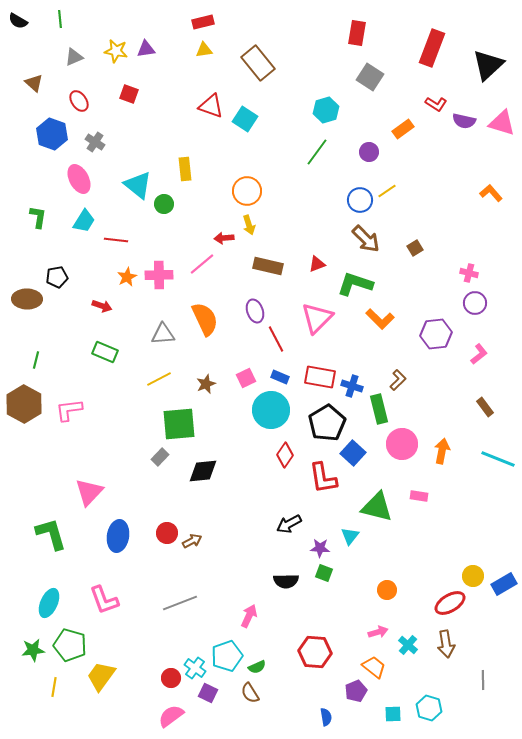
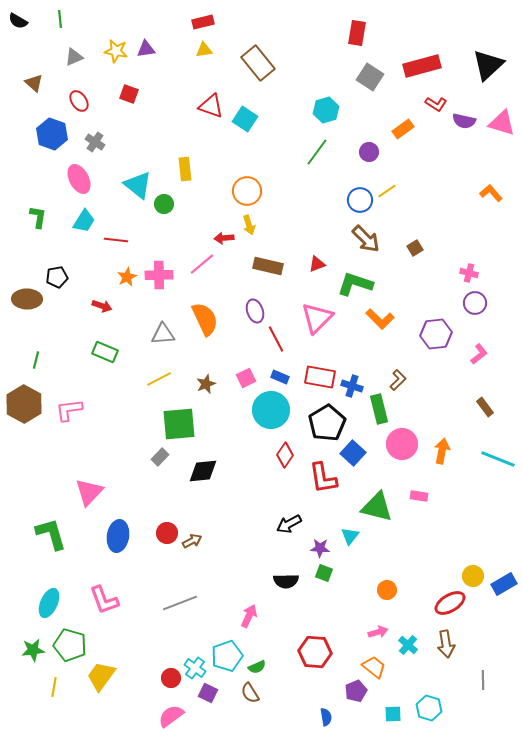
red rectangle at (432, 48): moved 10 px left, 18 px down; rotated 54 degrees clockwise
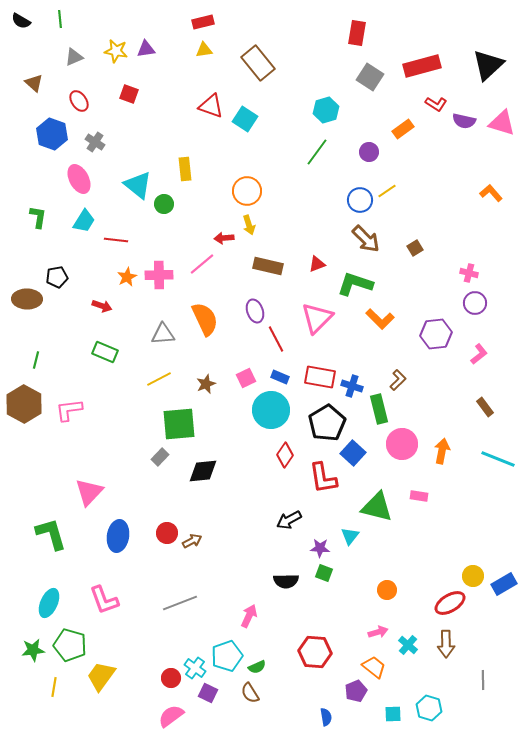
black semicircle at (18, 21): moved 3 px right
black arrow at (289, 524): moved 4 px up
brown arrow at (446, 644): rotated 8 degrees clockwise
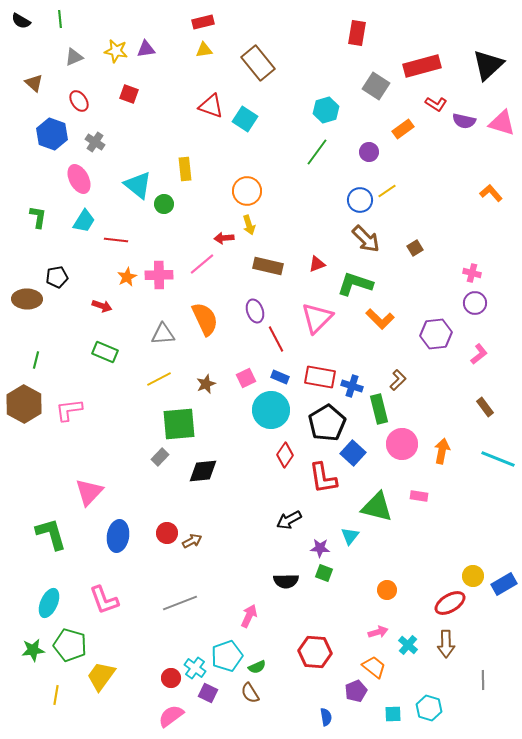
gray square at (370, 77): moved 6 px right, 9 px down
pink cross at (469, 273): moved 3 px right
yellow line at (54, 687): moved 2 px right, 8 px down
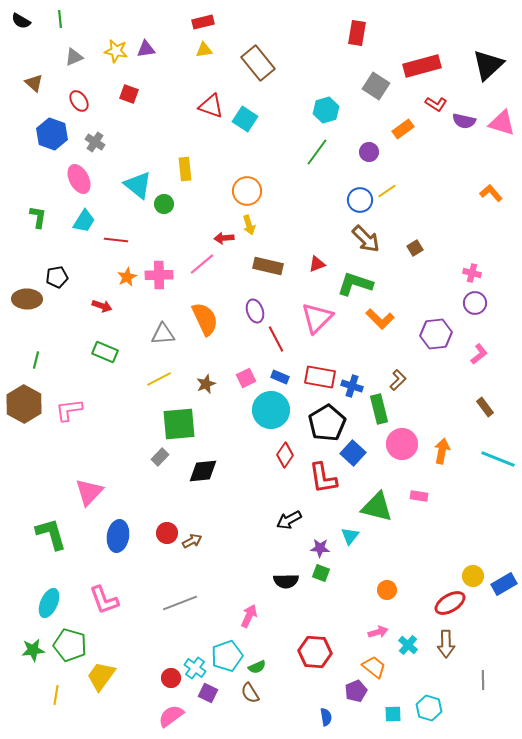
green square at (324, 573): moved 3 px left
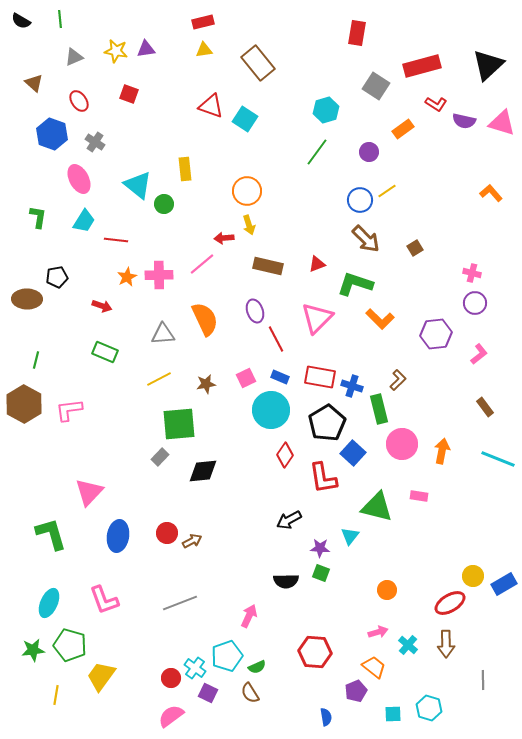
brown star at (206, 384): rotated 12 degrees clockwise
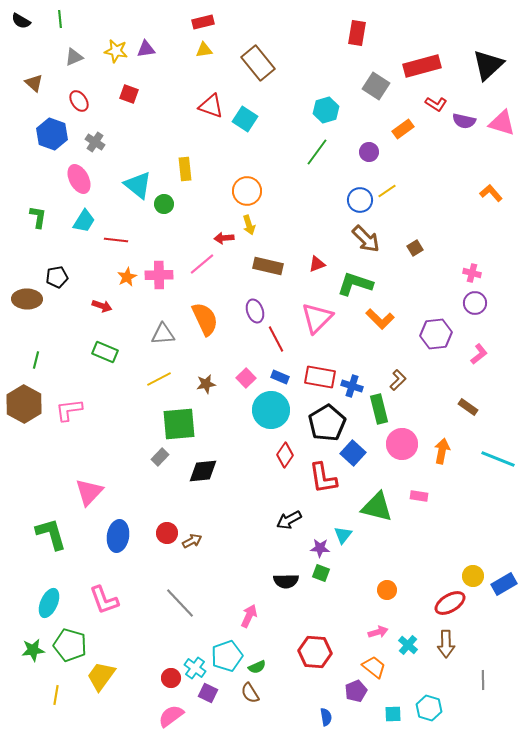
pink square at (246, 378): rotated 18 degrees counterclockwise
brown rectangle at (485, 407): moved 17 px left; rotated 18 degrees counterclockwise
cyan triangle at (350, 536): moved 7 px left, 1 px up
gray line at (180, 603): rotated 68 degrees clockwise
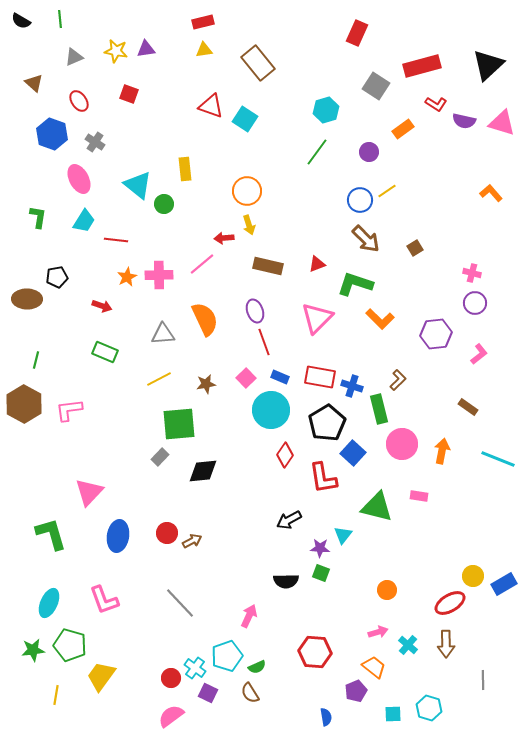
red rectangle at (357, 33): rotated 15 degrees clockwise
red line at (276, 339): moved 12 px left, 3 px down; rotated 8 degrees clockwise
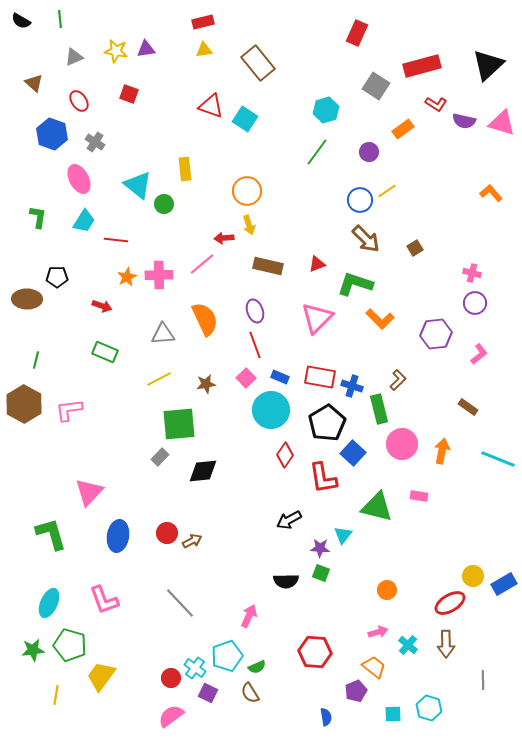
black pentagon at (57, 277): rotated 10 degrees clockwise
red line at (264, 342): moved 9 px left, 3 px down
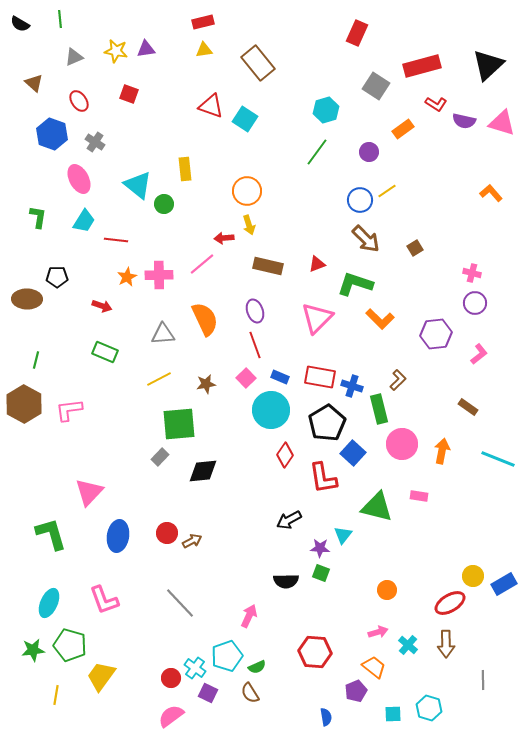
black semicircle at (21, 21): moved 1 px left, 3 px down
